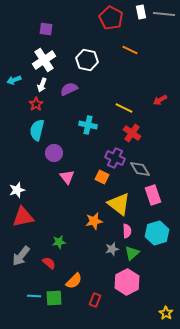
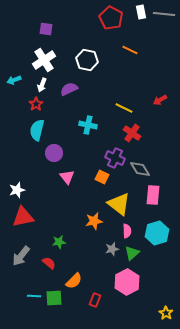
pink rectangle: rotated 24 degrees clockwise
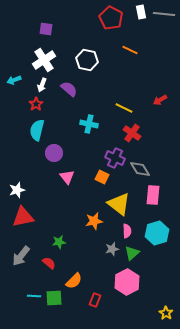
purple semicircle: rotated 66 degrees clockwise
cyan cross: moved 1 px right, 1 px up
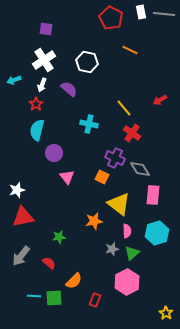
white hexagon: moved 2 px down
yellow line: rotated 24 degrees clockwise
green star: moved 5 px up
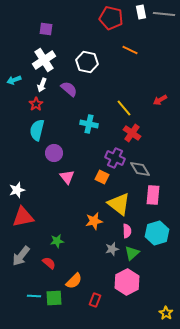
red pentagon: rotated 15 degrees counterclockwise
green star: moved 2 px left, 4 px down
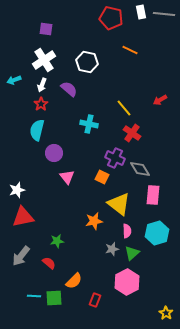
red star: moved 5 px right
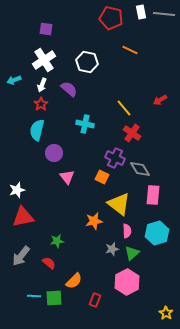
cyan cross: moved 4 px left
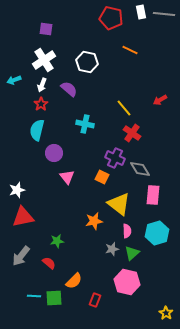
pink hexagon: rotated 20 degrees counterclockwise
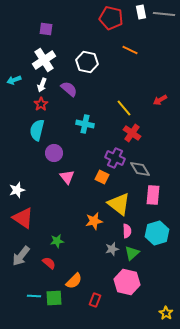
red triangle: moved 1 px down; rotated 45 degrees clockwise
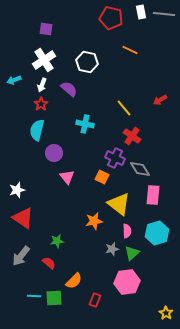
red cross: moved 3 px down
pink hexagon: rotated 20 degrees counterclockwise
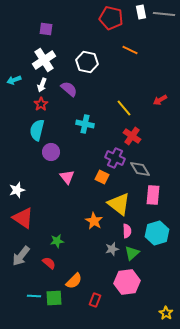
purple circle: moved 3 px left, 1 px up
orange star: rotated 30 degrees counterclockwise
